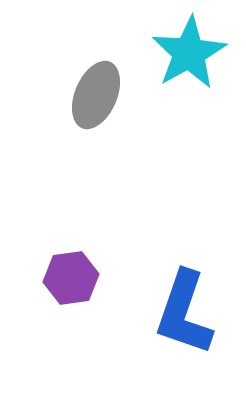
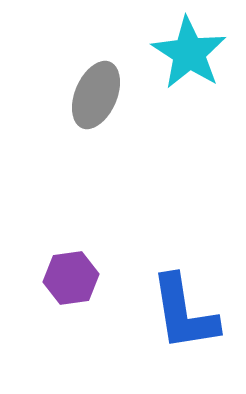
cyan star: rotated 10 degrees counterclockwise
blue L-shape: rotated 28 degrees counterclockwise
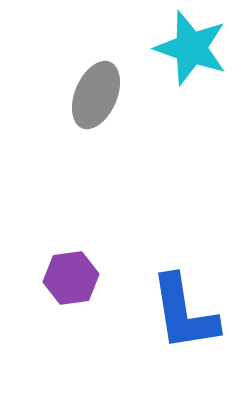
cyan star: moved 2 px right, 5 px up; rotated 14 degrees counterclockwise
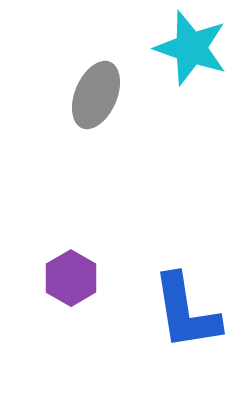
purple hexagon: rotated 22 degrees counterclockwise
blue L-shape: moved 2 px right, 1 px up
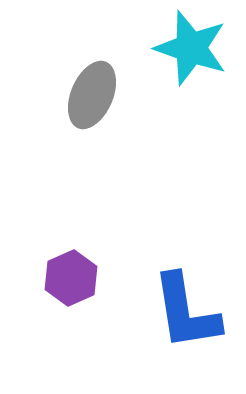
gray ellipse: moved 4 px left
purple hexagon: rotated 6 degrees clockwise
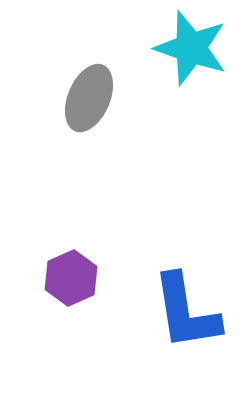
gray ellipse: moved 3 px left, 3 px down
